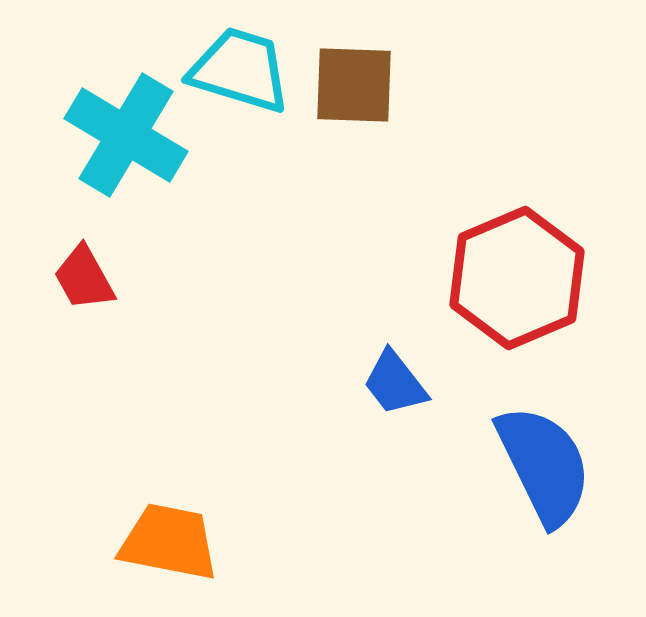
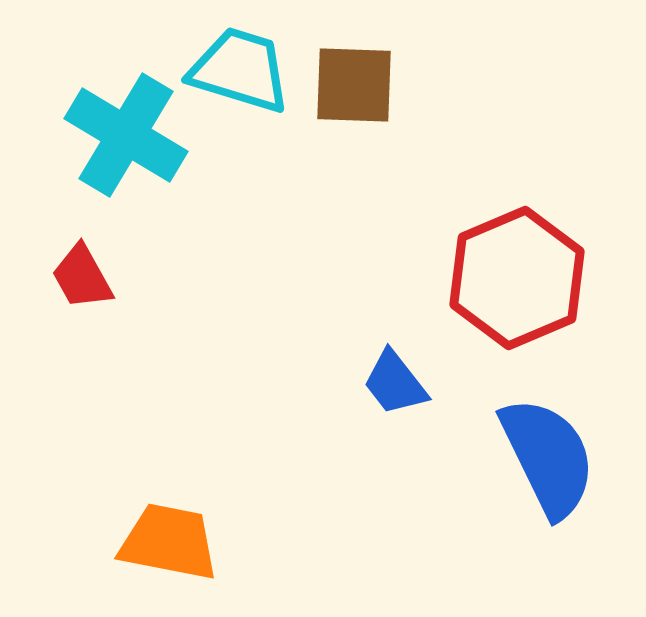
red trapezoid: moved 2 px left, 1 px up
blue semicircle: moved 4 px right, 8 px up
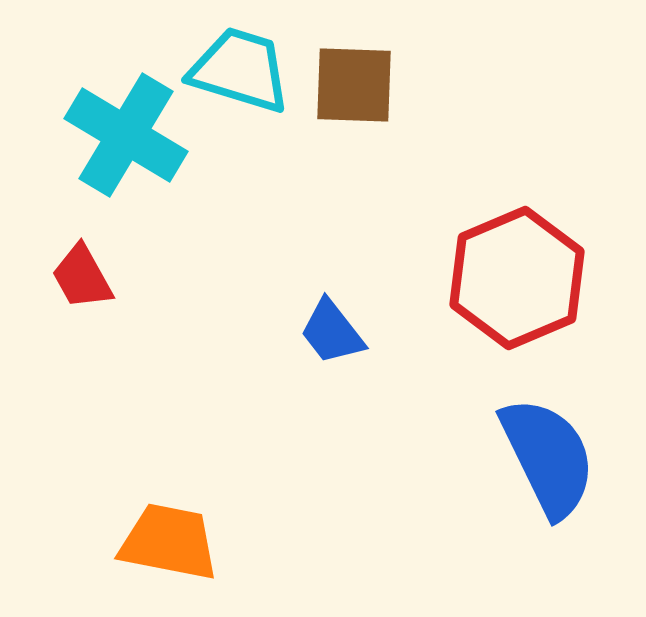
blue trapezoid: moved 63 px left, 51 px up
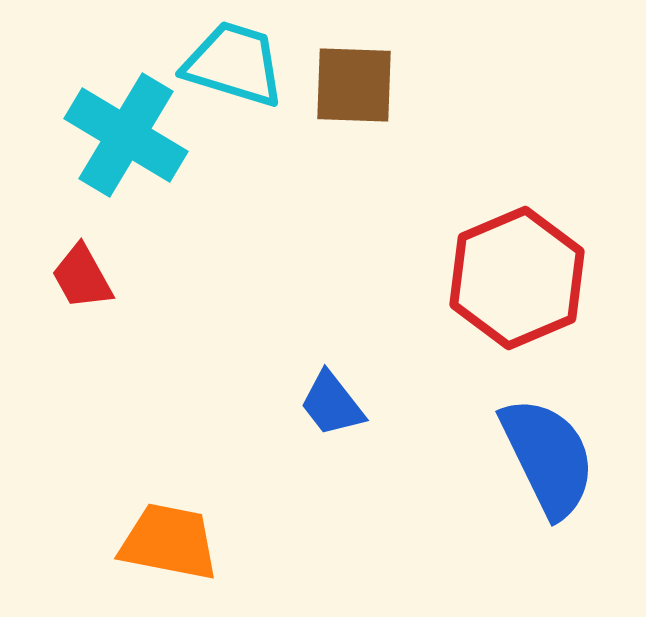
cyan trapezoid: moved 6 px left, 6 px up
blue trapezoid: moved 72 px down
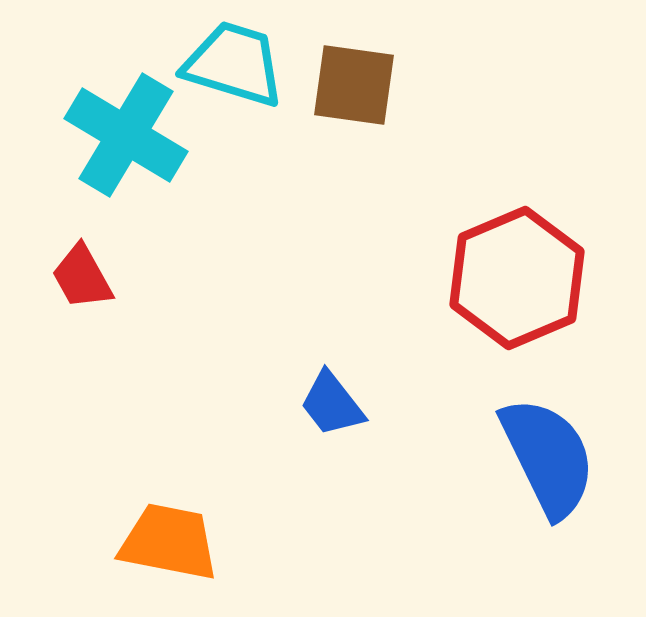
brown square: rotated 6 degrees clockwise
